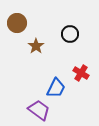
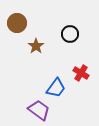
blue trapezoid: rotated 10 degrees clockwise
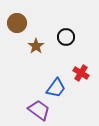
black circle: moved 4 px left, 3 px down
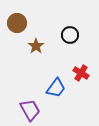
black circle: moved 4 px right, 2 px up
purple trapezoid: moved 9 px left; rotated 25 degrees clockwise
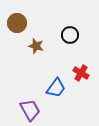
brown star: rotated 21 degrees counterclockwise
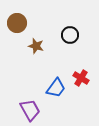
red cross: moved 5 px down
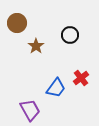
brown star: rotated 21 degrees clockwise
red cross: rotated 21 degrees clockwise
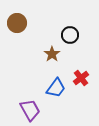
brown star: moved 16 px right, 8 px down
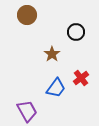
brown circle: moved 10 px right, 8 px up
black circle: moved 6 px right, 3 px up
purple trapezoid: moved 3 px left, 1 px down
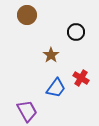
brown star: moved 1 px left, 1 px down
red cross: rotated 21 degrees counterclockwise
